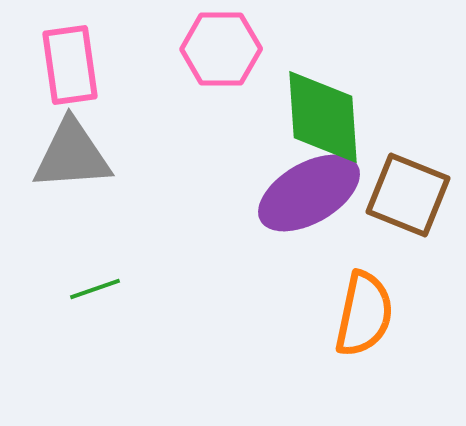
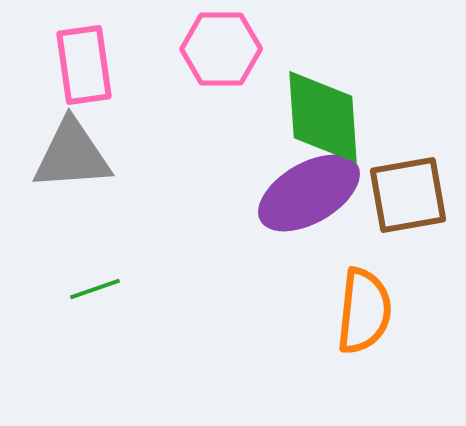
pink rectangle: moved 14 px right
brown square: rotated 32 degrees counterclockwise
orange semicircle: moved 3 px up; rotated 6 degrees counterclockwise
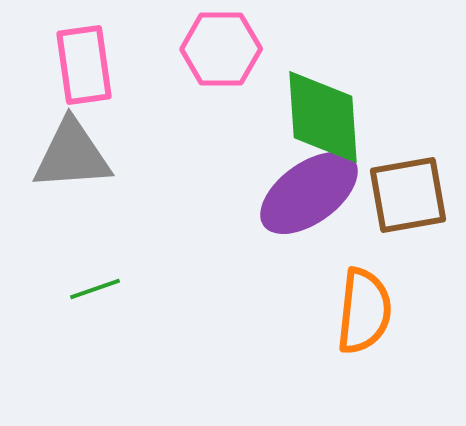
purple ellipse: rotated 6 degrees counterclockwise
